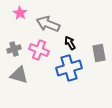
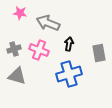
pink star: rotated 24 degrees counterclockwise
gray arrow: moved 1 px up
black arrow: moved 1 px left, 1 px down; rotated 40 degrees clockwise
blue cross: moved 6 px down
gray triangle: moved 2 px left, 1 px down
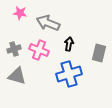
gray rectangle: rotated 24 degrees clockwise
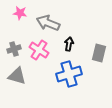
pink cross: rotated 12 degrees clockwise
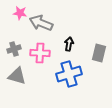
gray arrow: moved 7 px left
pink cross: moved 1 px right, 3 px down; rotated 30 degrees counterclockwise
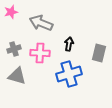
pink star: moved 9 px left, 1 px up; rotated 24 degrees counterclockwise
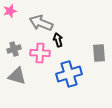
pink star: moved 1 px left, 1 px up
black arrow: moved 11 px left, 4 px up; rotated 24 degrees counterclockwise
gray rectangle: rotated 18 degrees counterclockwise
